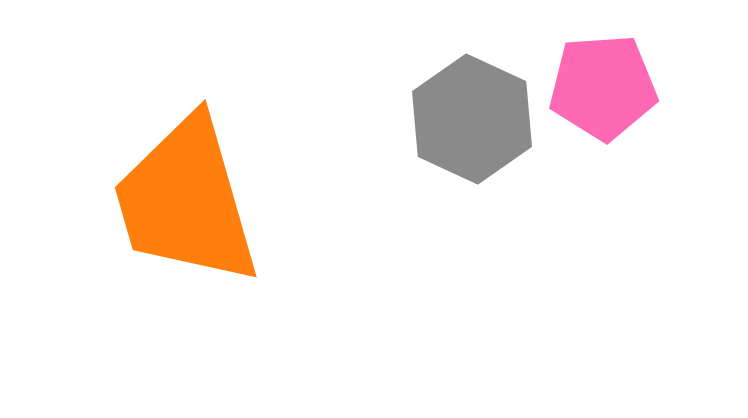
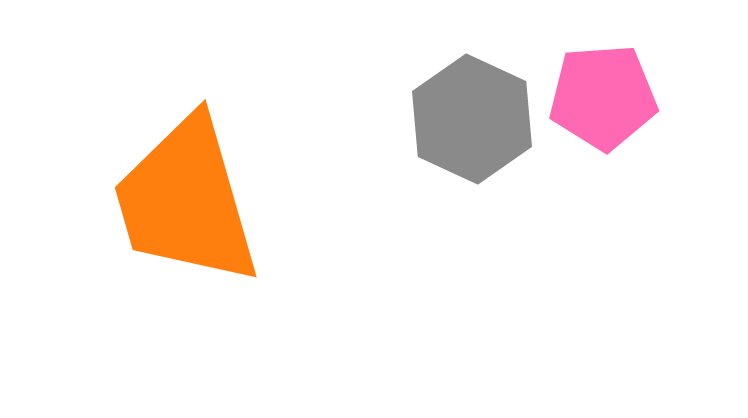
pink pentagon: moved 10 px down
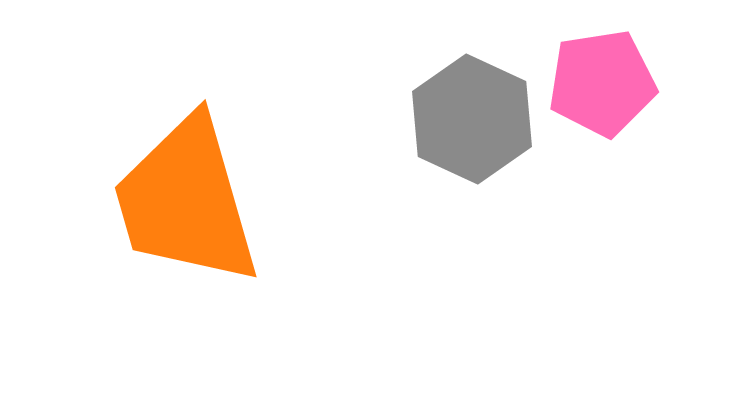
pink pentagon: moved 1 px left, 14 px up; rotated 5 degrees counterclockwise
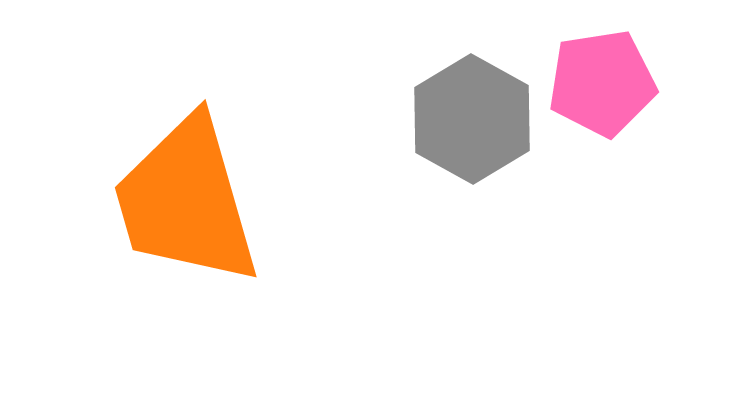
gray hexagon: rotated 4 degrees clockwise
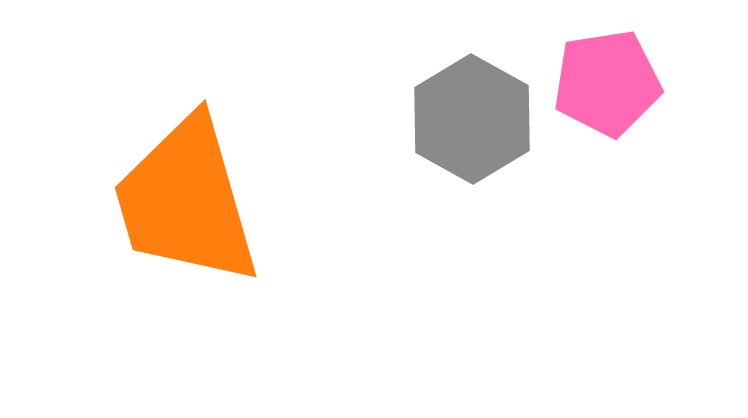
pink pentagon: moved 5 px right
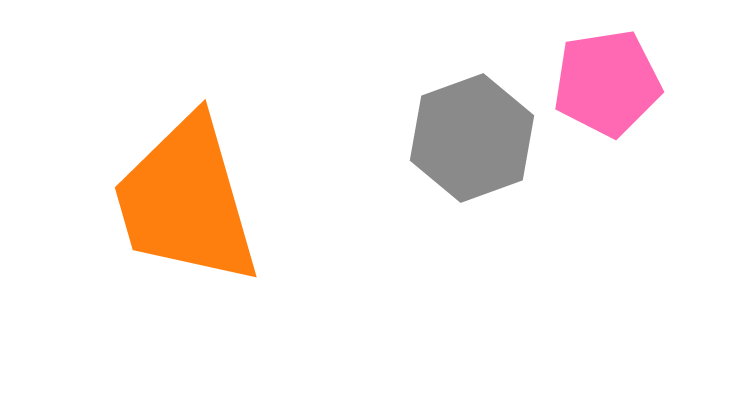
gray hexagon: moved 19 px down; rotated 11 degrees clockwise
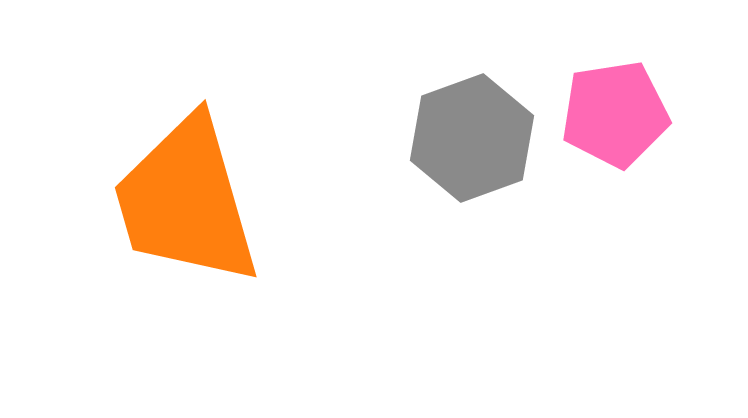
pink pentagon: moved 8 px right, 31 px down
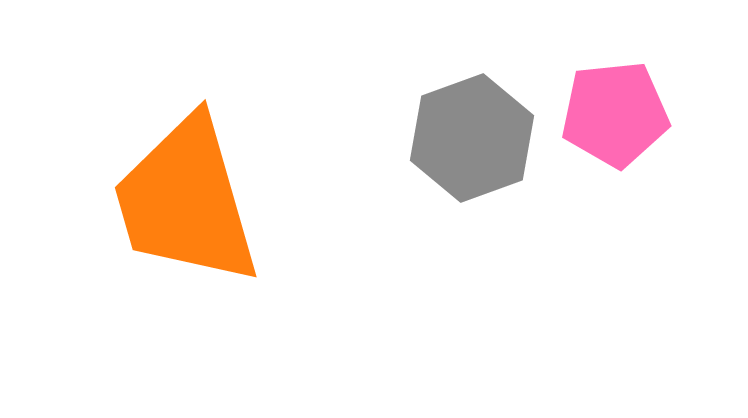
pink pentagon: rotated 3 degrees clockwise
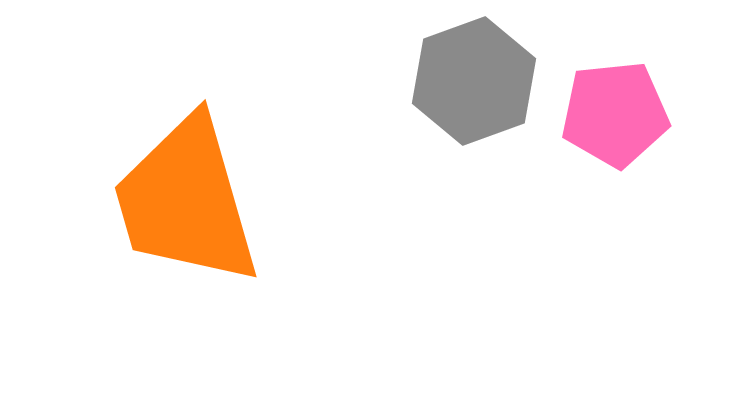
gray hexagon: moved 2 px right, 57 px up
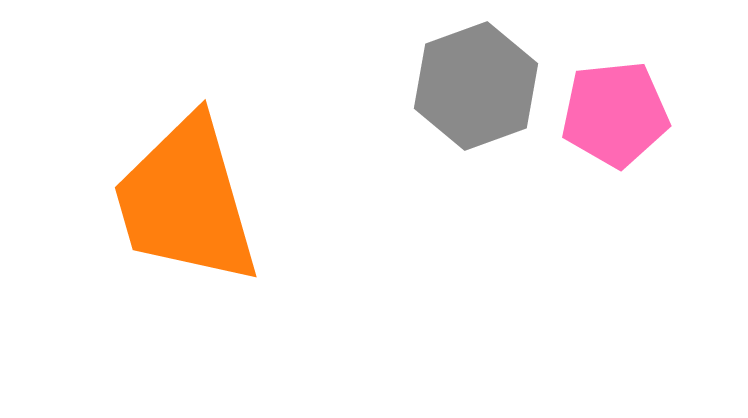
gray hexagon: moved 2 px right, 5 px down
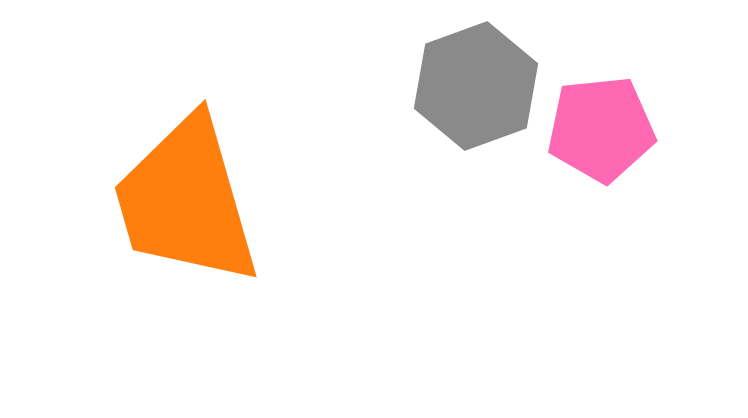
pink pentagon: moved 14 px left, 15 px down
